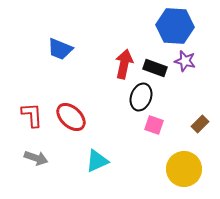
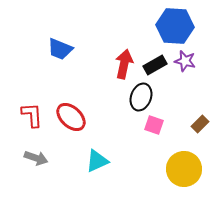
black rectangle: moved 3 px up; rotated 50 degrees counterclockwise
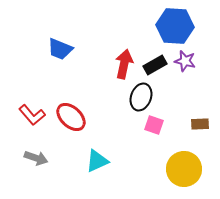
red L-shape: rotated 144 degrees clockwise
brown rectangle: rotated 42 degrees clockwise
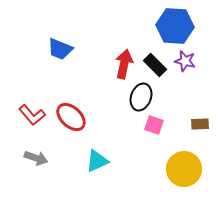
black rectangle: rotated 75 degrees clockwise
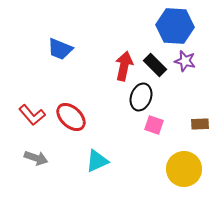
red arrow: moved 2 px down
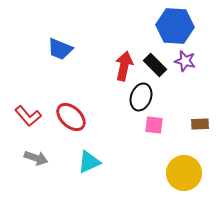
red L-shape: moved 4 px left, 1 px down
pink square: rotated 12 degrees counterclockwise
cyan triangle: moved 8 px left, 1 px down
yellow circle: moved 4 px down
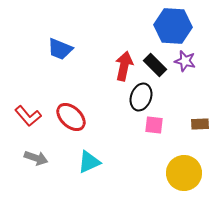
blue hexagon: moved 2 px left
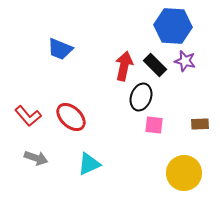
cyan triangle: moved 2 px down
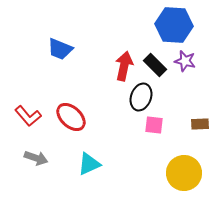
blue hexagon: moved 1 px right, 1 px up
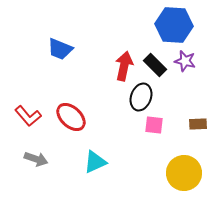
brown rectangle: moved 2 px left
gray arrow: moved 1 px down
cyan triangle: moved 6 px right, 2 px up
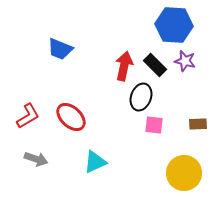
red L-shape: rotated 80 degrees counterclockwise
